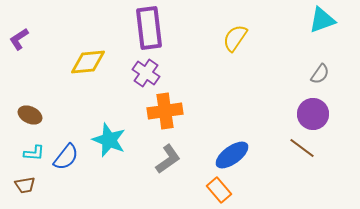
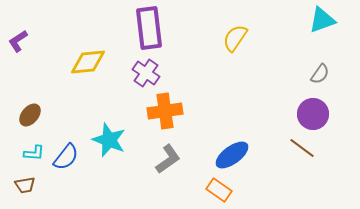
purple L-shape: moved 1 px left, 2 px down
brown ellipse: rotated 75 degrees counterclockwise
orange rectangle: rotated 15 degrees counterclockwise
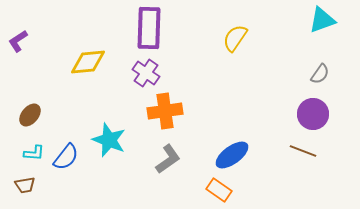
purple rectangle: rotated 9 degrees clockwise
brown line: moved 1 px right, 3 px down; rotated 16 degrees counterclockwise
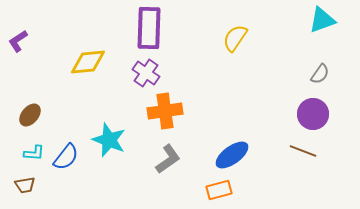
orange rectangle: rotated 50 degrees counterclockwise
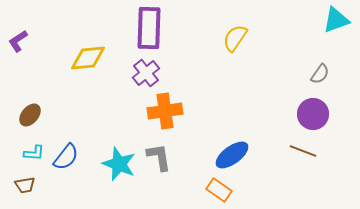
cyan triangle: moved 14 px right
yellow diamond: moved 4 px up
purple cross: rotated 16 degrees clockwise
cyan star: moved 10 px right, 24 px down
gray L-shape: moved 9 px left, 2 px up; rotated 64 degrees counterclockwise
orange rectangle: rotated 50 degrees clockwise
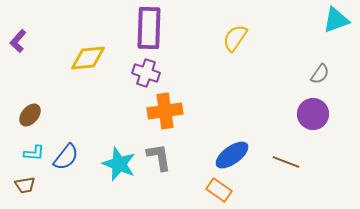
purple L-shape: rotated 15 degrees counterclockwise
purple cross: rotated 32 degrees counterclockwise
brown line: moved 17 px left, 11 px down
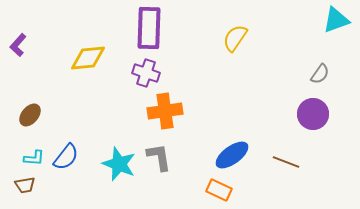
purple L-shape: moved 4 px down
cyan L-shape: moved 5 px down
orange rectangle: rotated 10 degrees counterclockwise
